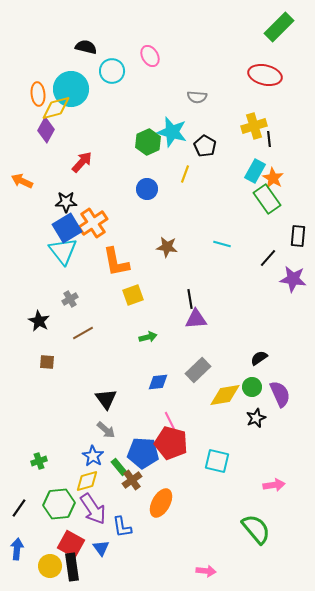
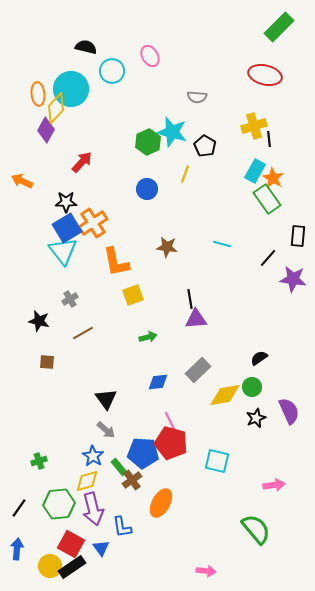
yellow diamond at (56, 108): rotated 32 degrees counterclockwise
black star at (39, 321): rotated 15 degrees counterclockwise
purple semicircle at (280, 394): moved 9 px right, 17 px down
purple arrow at (93, 509): rotated 20 degrees clockwise
black rectangle at (72, 567): rotated 64 degrees clockwise
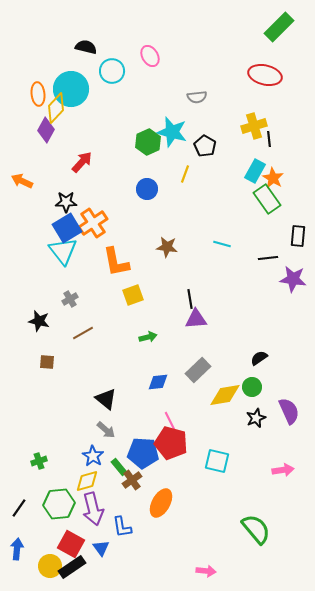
gray semicircle at (197, 97): rotated 12 degrees counterclockwise
black line at (268, 258): rotated 42 degrees clockwise
black triangle at (106, 399): rotated 15 degrees counterclockwise
pink arrow at (274, 485): moved 9 px right, 15 px up
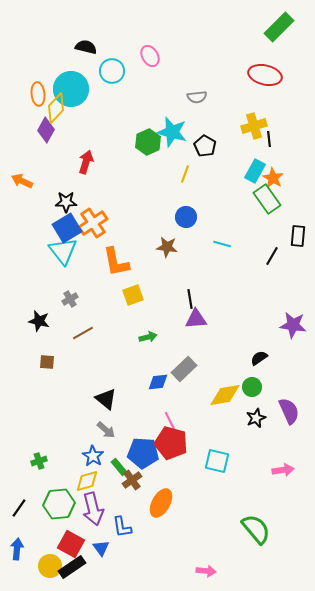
red arrow at (82, 162): moved 4 px right; rotated 25 degrees counterclockwise
blue circle at (147, 189): moved 39 px right, 28 px down
black line at (268, 258): moved 4 px right, 2 px up; rotated 54 degrees counterclockwise
purple star at (293, 279): moved 46 px down
gray rectangle at (198, 370): moved 14 px left, 1 px up
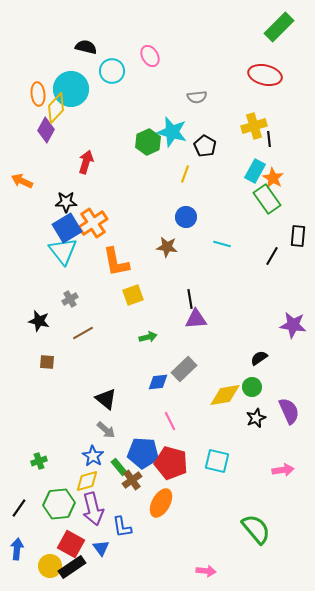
red pentagon at (171, 443): moved 20 px down
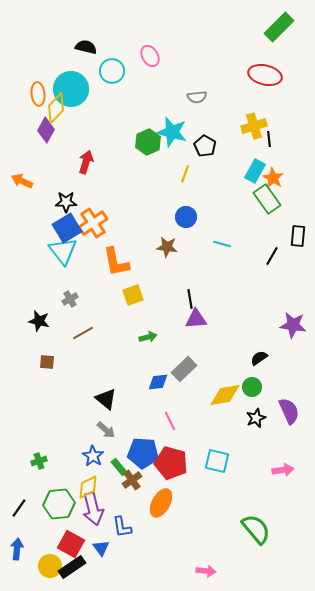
yellow diamond at (87, 481): moved 1 px right, 6 px down; rotated 10 degrees counterclockwise
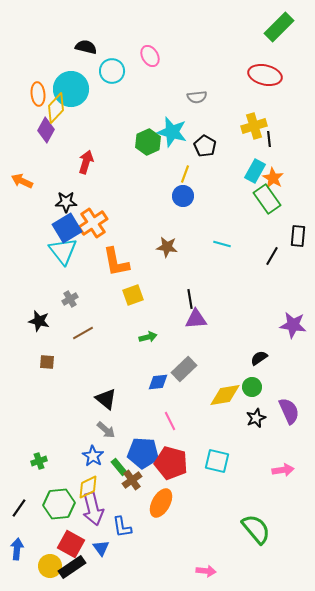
blue circle at (186, 217): moved 3 px left, 21 px up
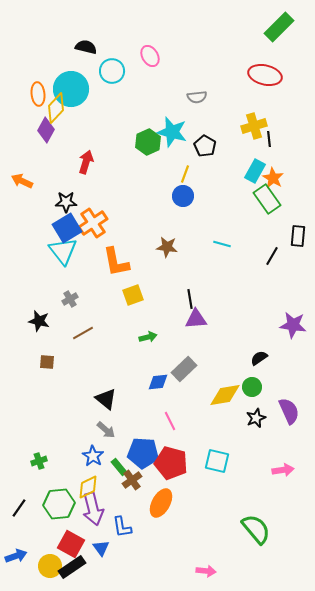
blue arrow at (17, 549): moved 1 px left, 7 px down; rotated 65 degrees clockwise
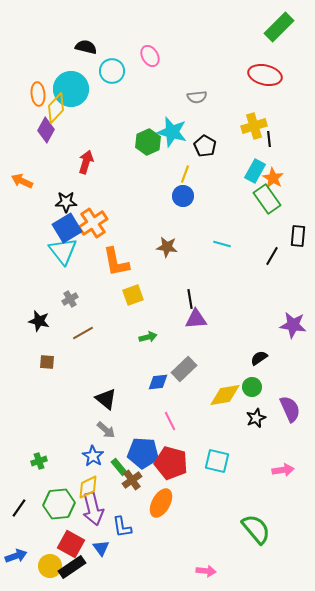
purple semicircle at (289, 411): moved 1 px right, 2 px up
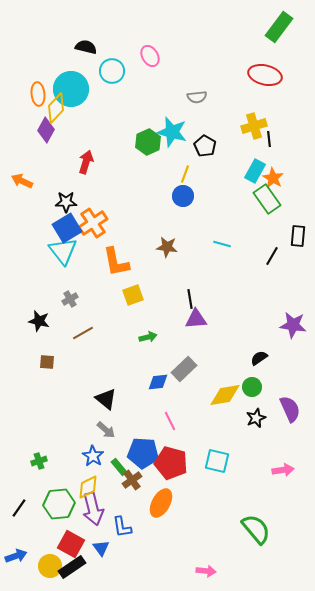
green rectangle at (279, 27): rotated 8 degrees counterclockwise
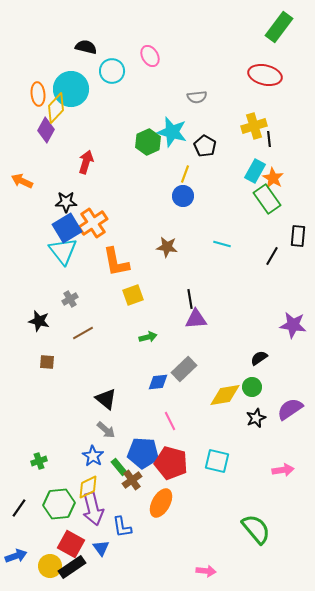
purple semicircle at (290, 409): rotated 100 degrees counterclockwise
